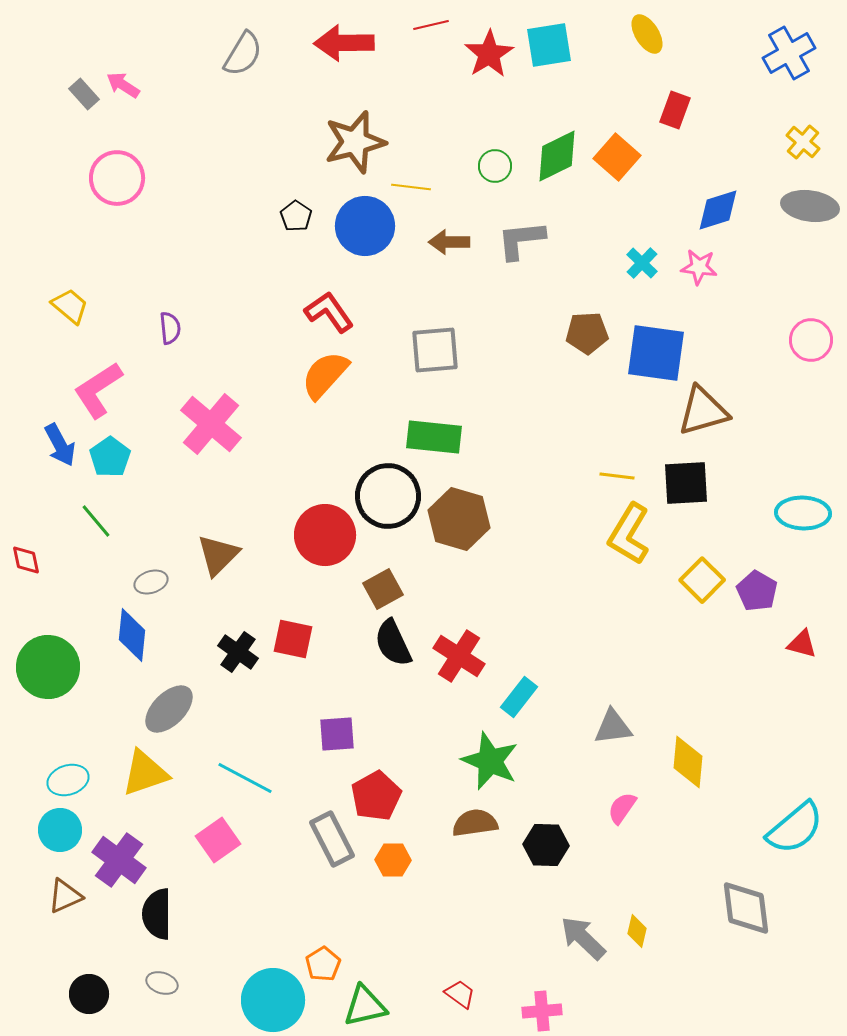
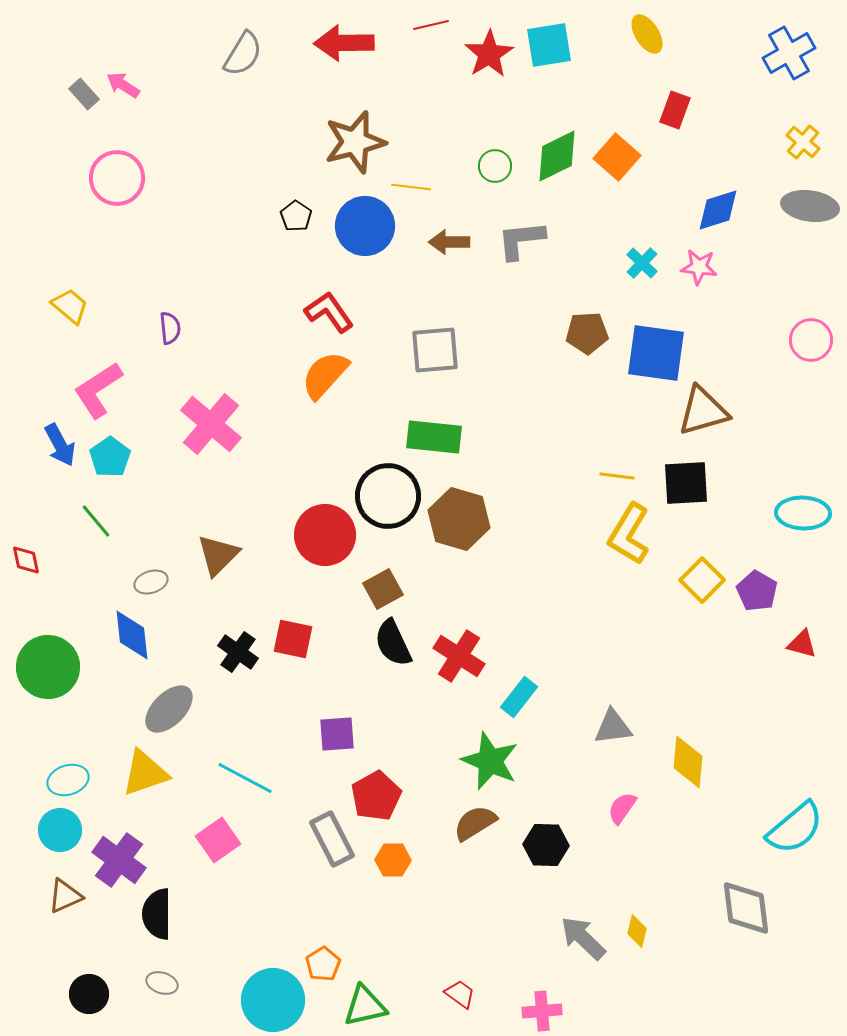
blue diamond at (132, 635): rotated 12 degrees counterclockwise
brown semicircle at (475, 823): rotated 24 degrees counterclockwise
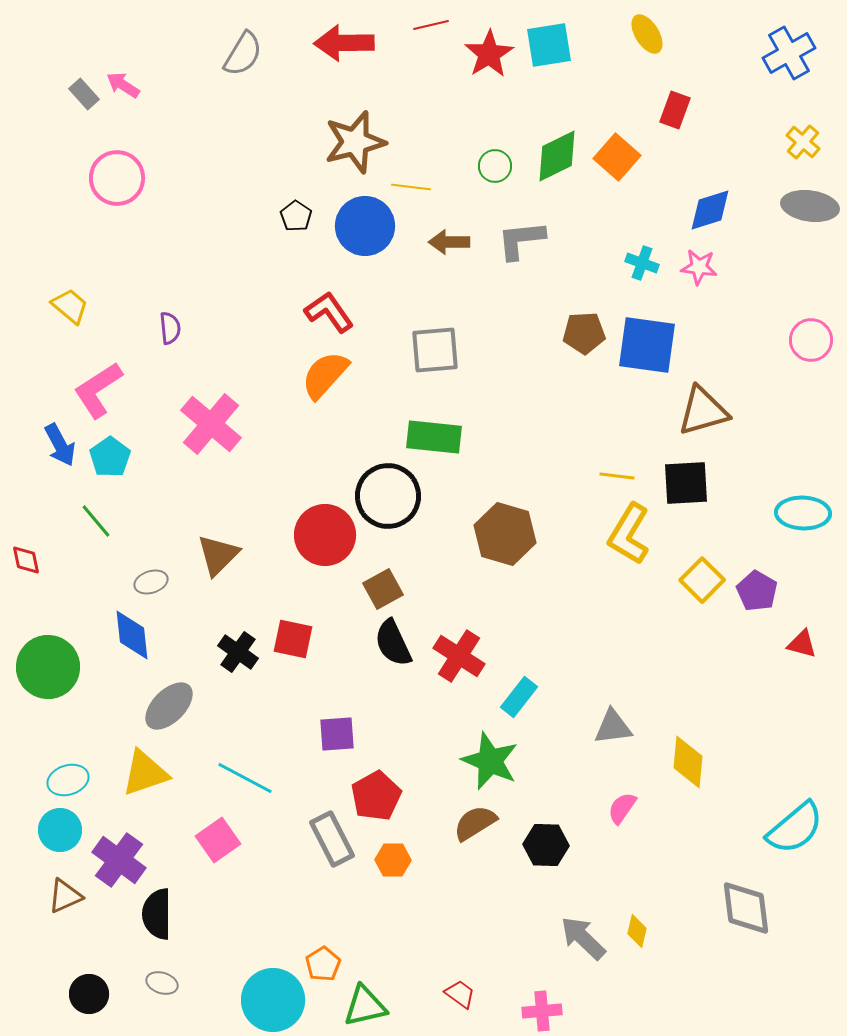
blue diamond at (718, 210): moved 8 px left
cyan cross at (642, 263): rotated 24 degrees counterclockwise
brown pentagon at (587, 333): moved 3 px left
blue square at (656, 353): moved 9 px left, 8 px up
brown hexagon at (459, 519): moved 46 px right, 15 px down
gray ellipse at (169, 709): moved 3 px up
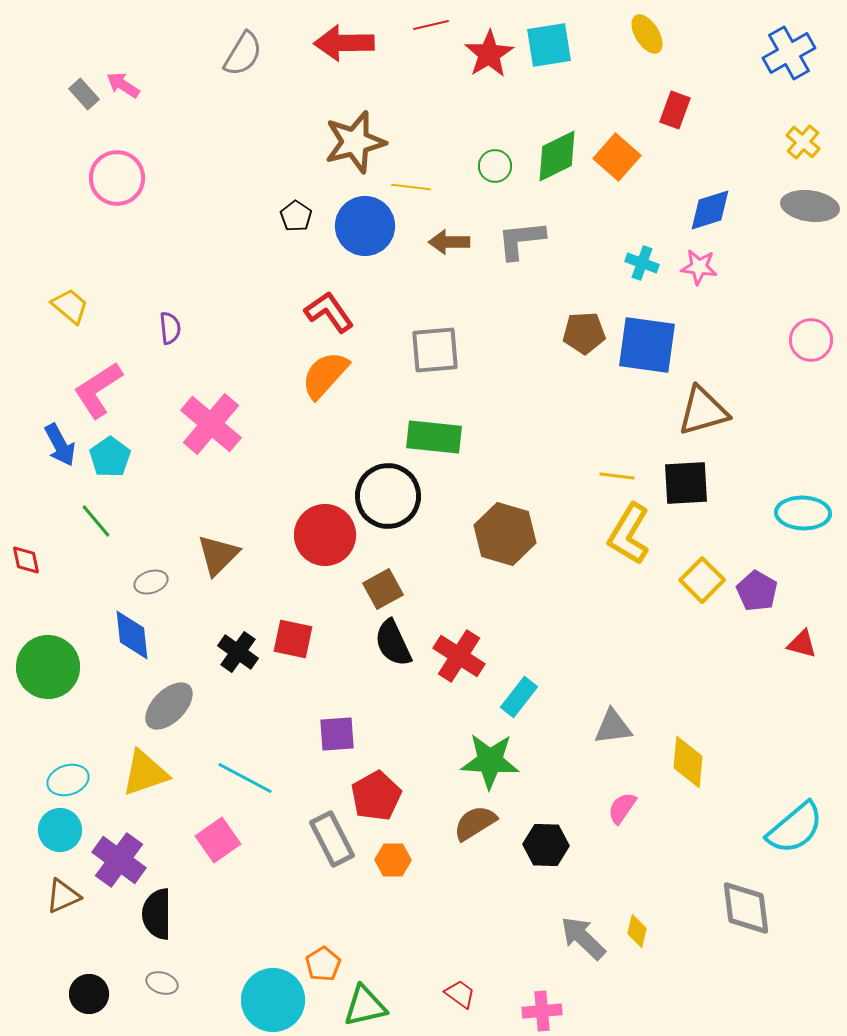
green star at (490, 761): rotated 20 degrees counterclockwise
brown triangle at (65, 896): moved 2 px left
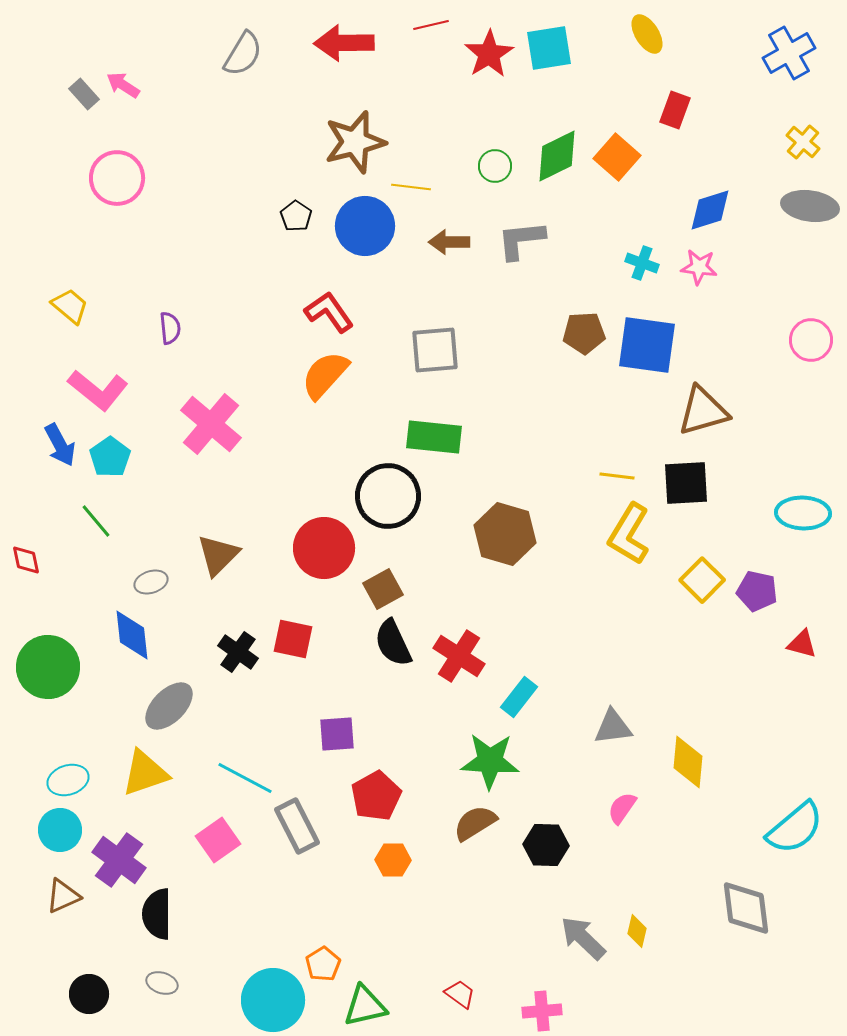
cyan square at (549, 45): moved 3 px down
pink L-shape at (98, 390): rotated 108 degrees counterclockwise
red circle at (325, 535): moved 1 px left, 13 px down
purple pentagon at (757, 591): rotated 18 degrees counterclockwise
gray rectangle at (332, 839): moved 35 px left, 13 px up
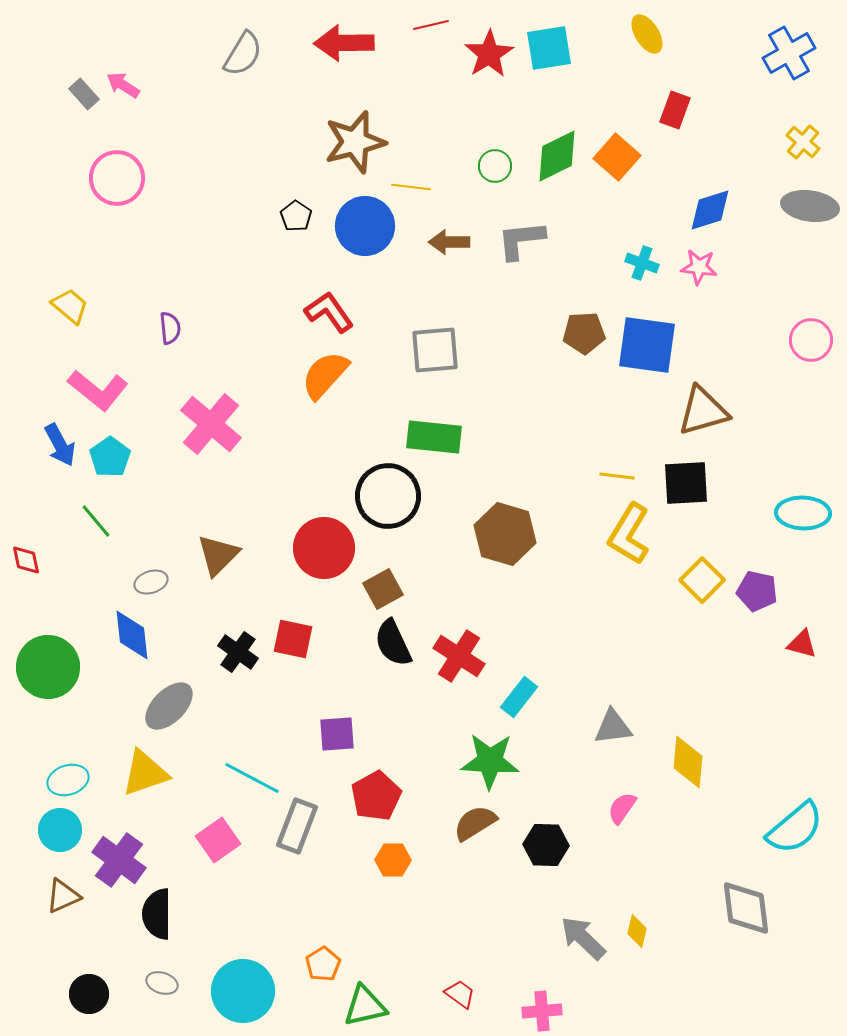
cyan line at (245, 778): moved 7 px right
gray rectangle at (297, 826): rotated 48 degrees clockwise
cyan circle at (273, 1000): moved 30 px left, 9 px up
